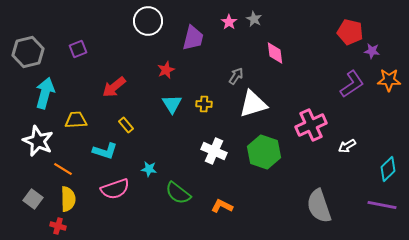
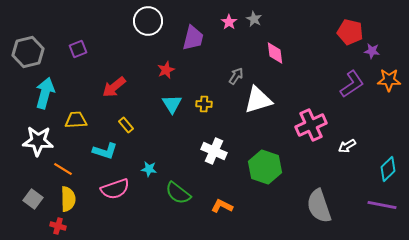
white triangle: moved 5 px right, 4 px up
white star: rotated 20 degrees counterclockwise
green hexagon: moved 1 px right, 15 px down
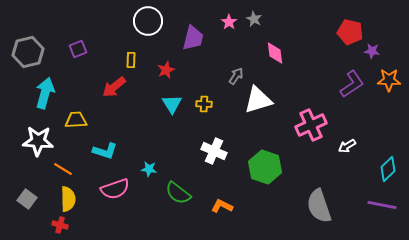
yellow rectangle: moved 5 px right, 65 px up; rotated 42 degrees clockwise
gray square: moved 6 px left
red cross: moved 2 px right, 1 px up
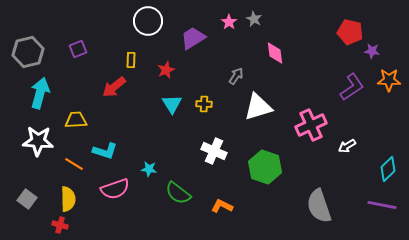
purple trapezoid: rotated 136 degrees counterclockwise
purple L-shape: moved 3 px down
cyan arrow: moved 5 px left
white triangle: moved 7 px down
orange line: moved 11 px right, 5 px up
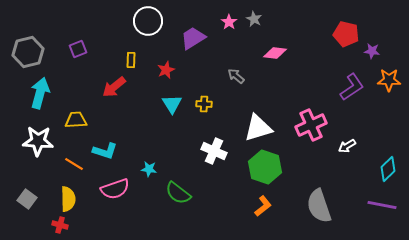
red pentagon: moved 4 px left, 2 px down
pink diamond: rotated 75 degrees counterclockwise
gray arrow: rotated 84 degrees counterclockwise
white triangle: moved 21 px down
orange L-shape: moved 41 px right; rotated 115 degrees clockwise
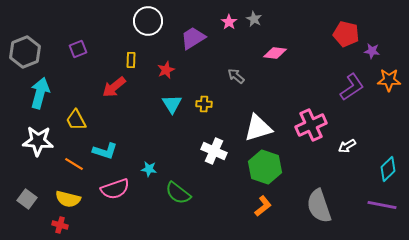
gray hexagon: moved 3 px left; rotated 8 degrees counterclockwise
yellow trapezoid: rotated 115 degrees counterclockwise
yellow semicircle: rotated 105 degrees clockwise
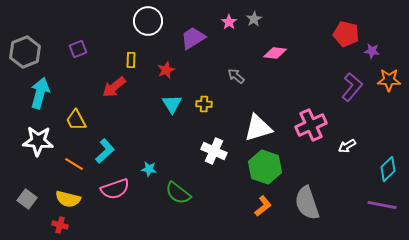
gray star: rotated 14 degrees clockwise
purple L-shape: rotated 16 degrees counterclockwise
cyan L-shape: rotated 60 degrees counterclockwise
gray semicircle: moved 12 px left, 3 px up
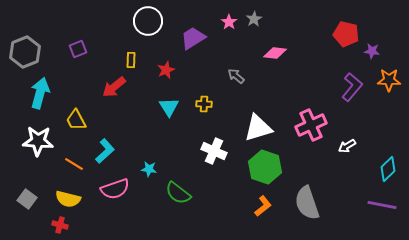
cyan triangle: moved 3 px left, 3 px down
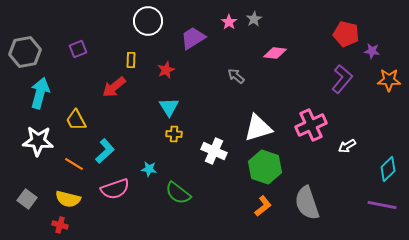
gray hexagon: rotated 12 degrees clockwise
purple L-shape: moved 10 px left, 8 px up
yellow cross: moved 30 px left, 30 px down
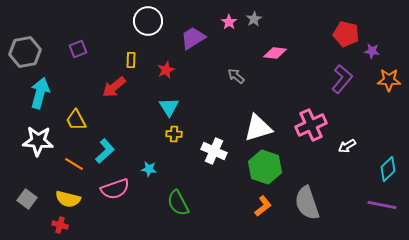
green semicircle: moved 10 px down; rotated 24 degrees clockwise
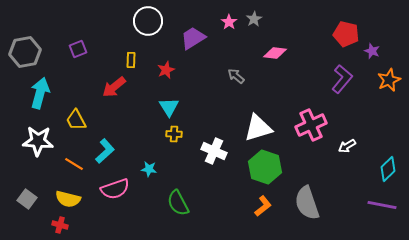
purple star: rotated 14 degrees clockwise
orange star: rotated 25 degrees counterclockwise
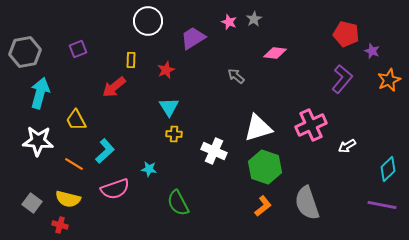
pink star: rotated 14 degrees counterclockwise
gray square: moved 5 px right, 4 px down
